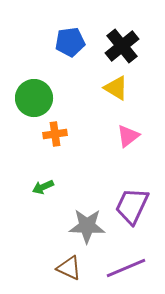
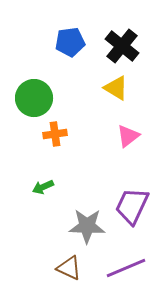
black cross: rotated 12 degrees counterclockwise
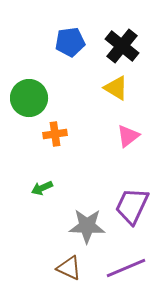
green circle: moved 5 px left
green arrow: moved 1 px left, 1 px down
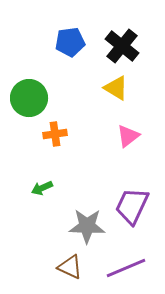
brown triangle: moved 1 px right, 1 px up
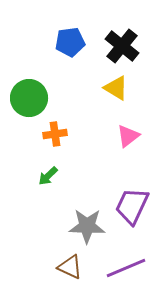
green arrow: moved 6 px right, 12 px up; rotated 20 degrees counterclockwise
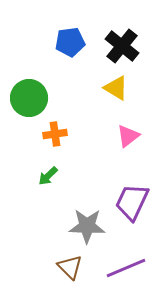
purple trapezoid: moved 4 px up
brown triangle: rotated 20 degrees clockwise
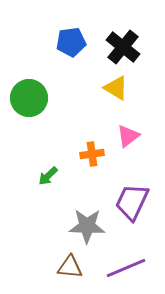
blue pentagon: moved 1 px right
black cross: moved 1 px right, 1 px down
orange cross: moved 37 px right, 20 px down
brown triangle: rotated 40 degrees counterclockwise
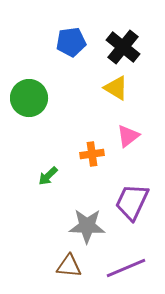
brown triangle: moved 1 px left, 1 px up
